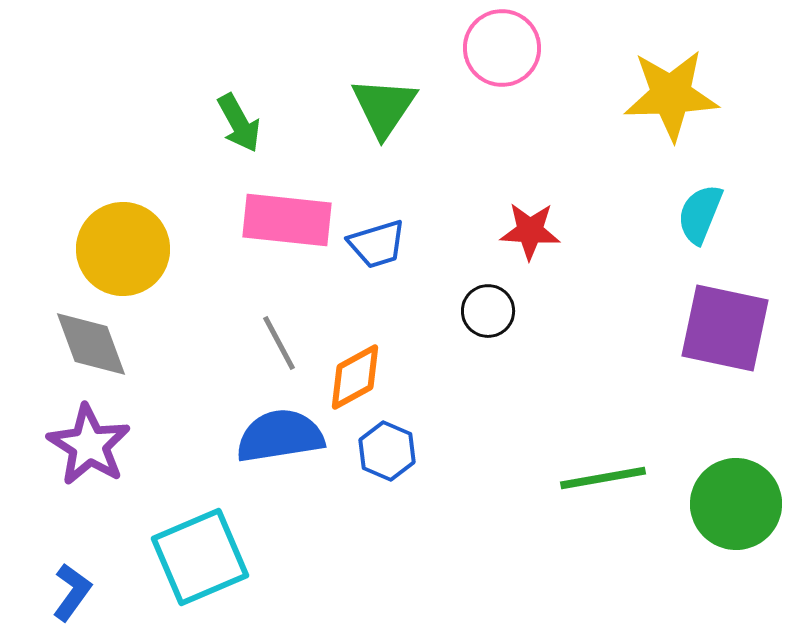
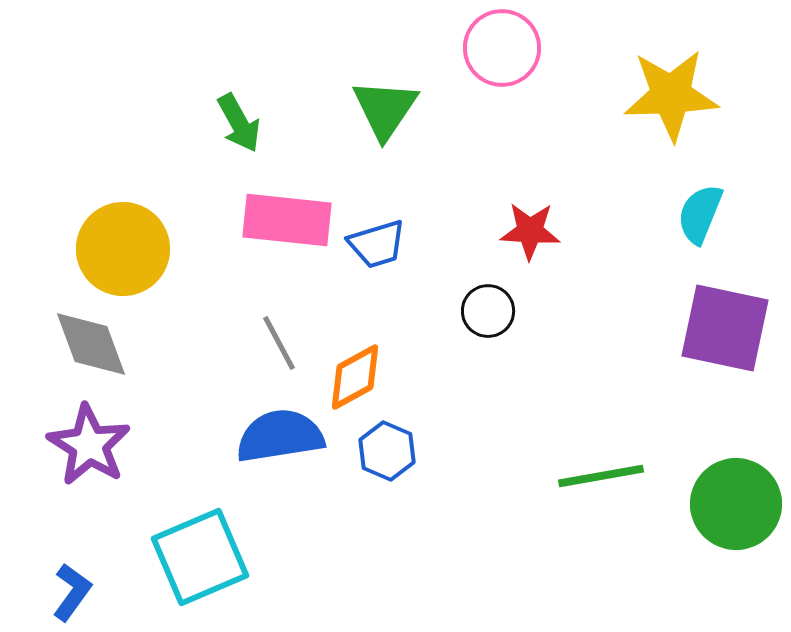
green triangle: moved 1 px right, 2 px down
green line: moved 2 px left, 2 px up
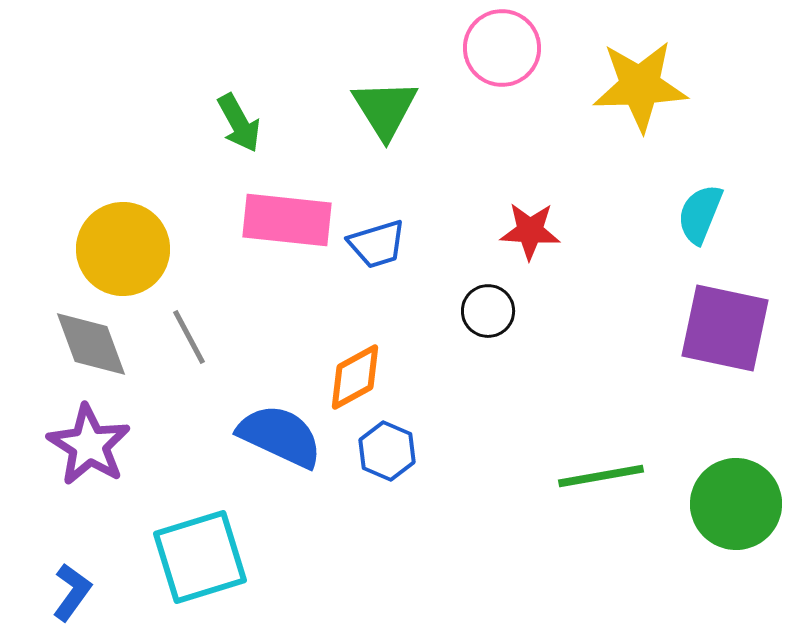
yellow star: moved 31 px left, 9 px up
green triangle: rotated 6 degrees counterclockwise
gray line: moved 90 px left, 6 px up
blue semicircle: rotated 34 degrees clockwise
cyan square: rotated 6 degrees clockwise
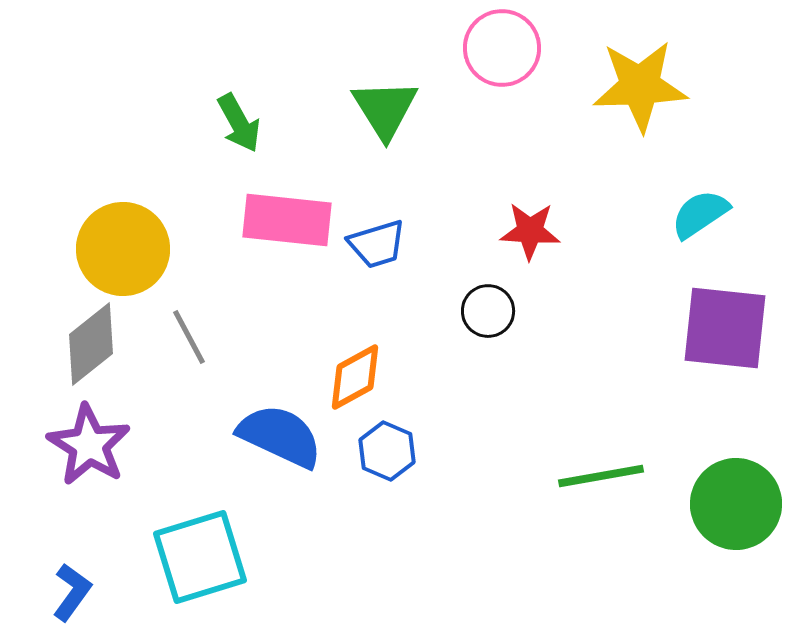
cyan semicircle: rotated 34 degrees clockwise
purple square: rotated 6 degrees counterclockwise
gray diamond: rotated 72 degrees clockwise
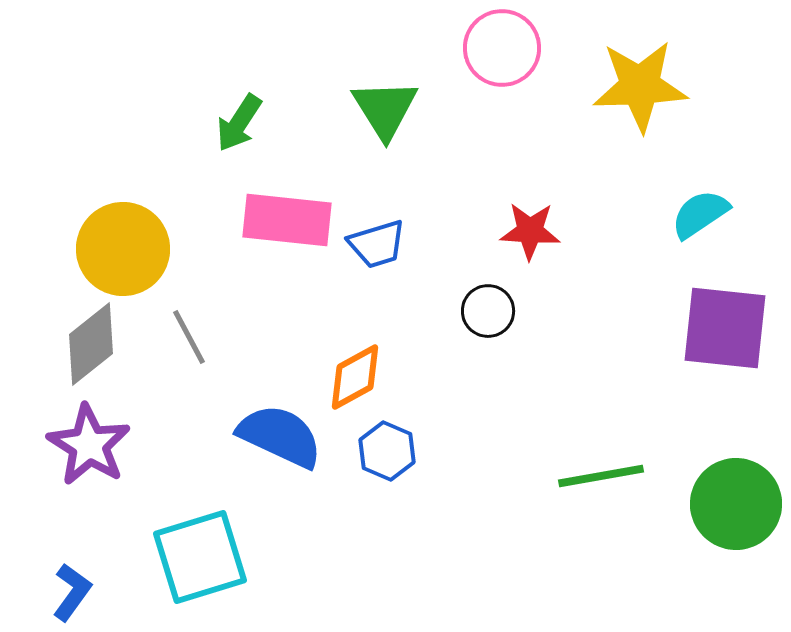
green arrow: rotated 62 degrees clockwise
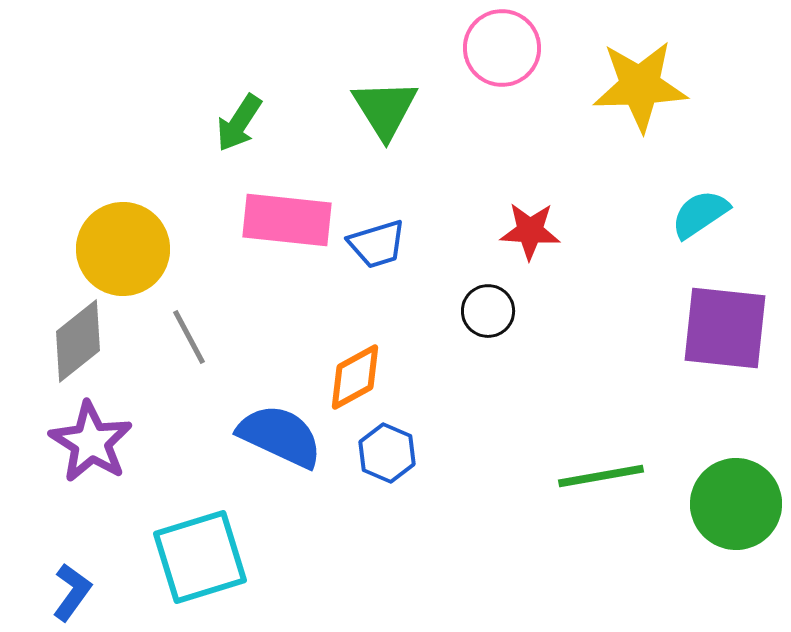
gray diamond: moved 13 px left, 3 px up
purple star: moved 2 px right, 3 px up
blue hexagon: moved 2 px down
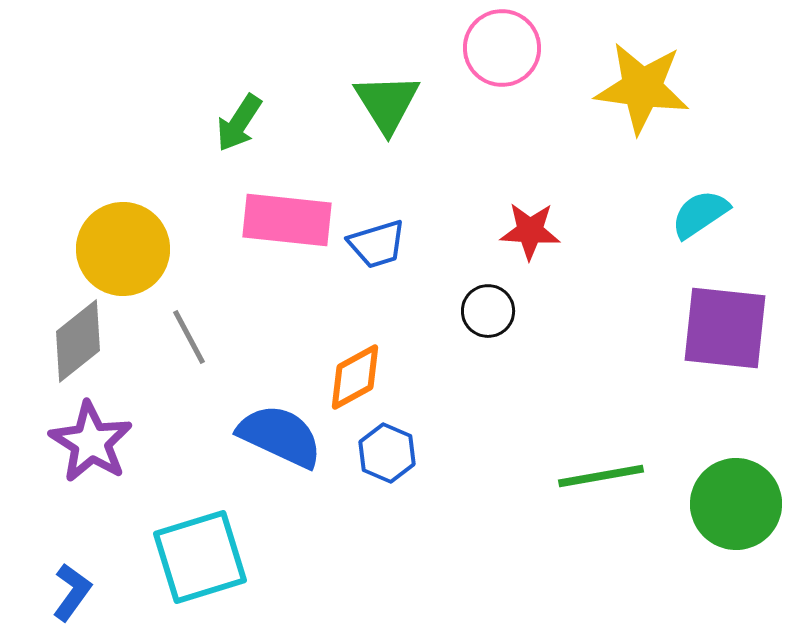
yellow star: moved 2 px right, 2 px down; rotated 10 degrees clockwise
green triangle: moved 2 px right, 6 px up
